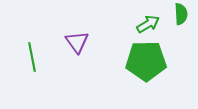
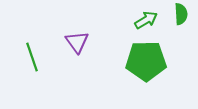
green arrow: moved 2 px left, 4 px up
green line: rotated 8 degrees counterclockwise
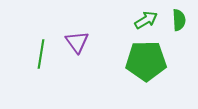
green semicircle: moved 2 px left, 6 px down
green line: moved 9 px right, 3 px up; rotated 28 degrees clockwise
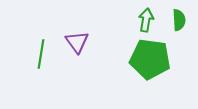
green arrow: rotated 50 degrees counterclockwise
green pentagon: moved 4 px right, 2 px up; rotated 9 degrees clockwise
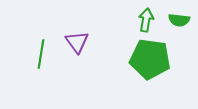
green semicircle: rotated 100 degrees clockwise
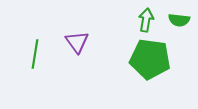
green line: moved 6 px left
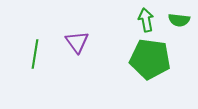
green arrow: rotated 20 degrees counterclockwise
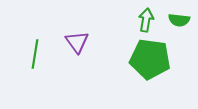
green arrow: rotated 20 degrees clockwise
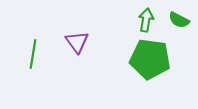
green semicircle: rotated 20 degrees clockwise
green line: moved 2 px left
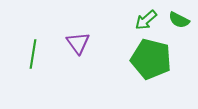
green arrow: rotated 140 degrees counterclockwise
purple triangle: moved 1 px right, 1 px down
green pentagon: moved 1 px right; rotated 6 degrees clockwise
